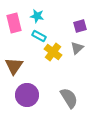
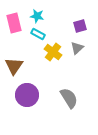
cyan rectangle: moved 1 px left, 2 px up
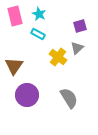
cyan star: moved 2 px right, 2 px up; rotated 16 degrees clockwise
pink rectangle: moved 1 px right, 7 px up
yellow cross: moved 5 px right, 5 px down
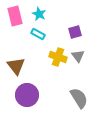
purple square: moved 5 px left, 6 px down
gray triangle: moved 1 px right, 8 px down; rotated 24 degrees counterclockwise
yellow cross: rotated 18 degrees counterclockwise
brown triangle: moved 2 px right; rotated 12 degrees counterclockwise
gray semicircle: moved 10 px right
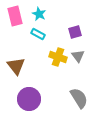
purple circle: moved 2 px right, 4 px down
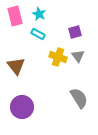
purple circle: moved 7 px left, 8 px down
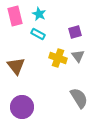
yellow cross: moved 1 px down
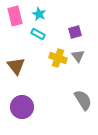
gray semicircle: moved 4 px right, 2 px down
